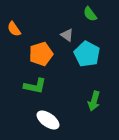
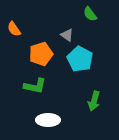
cyan pentagon: moved 7 px left, 5 px down
white ellipse: rotated 35 degrees counterclockwise
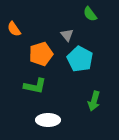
gray triangle: rotated 16 degrees clockwise
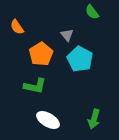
green semicircle: moved 2 px right, 2 px up
orange semicircle: moved 3 px right, 2 px up
orange pentagon: rotated 15 degrees counterclockwise
green arrow: moved 18 px down
white ellipse: rotated 30 degrees clockwise
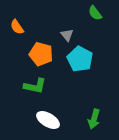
green semicircle: moved 3 px right, 1 px down
orange pentagon: rotated 25 degrees counterclockwise
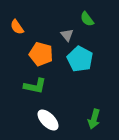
green semicircle: moved 8 px left, 6 px down
white ellipse: rotated 15 degrees clockwise
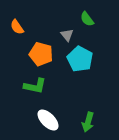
green arrow: moved 6 px left, 3 px down
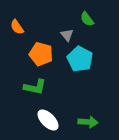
green L-shape: moved 1 px down
green arrow: rotated 102 degrees counterclockwise
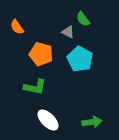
green semicircle: moved 4 px left
gray triangle: moved 1 px right, 3 px up; rotated 24 degrees counterclockwise
green arrow: moved 4 px right; rotated 12 degrees counterclockwise
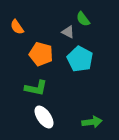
green L-shape: moved 1 px right, 1 px down
white ellipse: moved 4 px left, 3 px up; rotated 10 degrees clockwise
